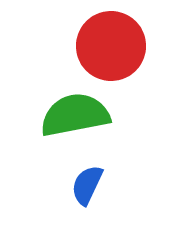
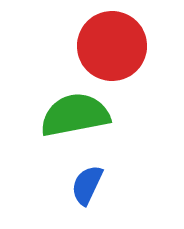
red circle: moved 1 px right
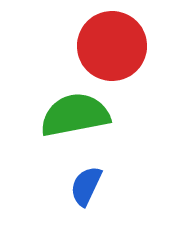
blue semicircle: moved 1 px left, 1 px down
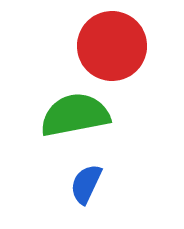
blue semicircle: moved 2 px up
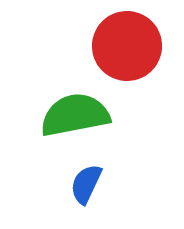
red circle: moved 15 px right
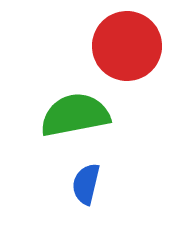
blue semicircle: rotated 12 degrees counterclockwise
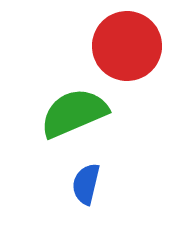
green semicircle: moved 1 px left, 2 px up; rotated 12 degrees counterclockwise
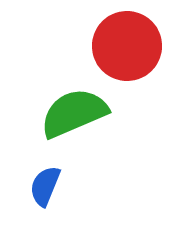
blue semicircle: moved 41 px left, 2 px down; rotated 9 degrees clockwise
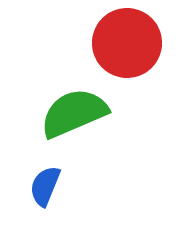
red circle: moved 3 px up
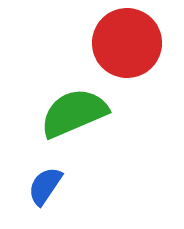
blue semicircle: rotated 12 degrees clockwise
